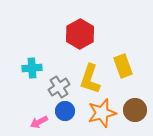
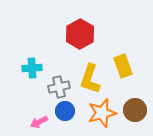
gray cross: rotated 20 degrees clockwise
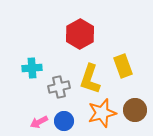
blue circle: moved 1 px left, 10 px down
